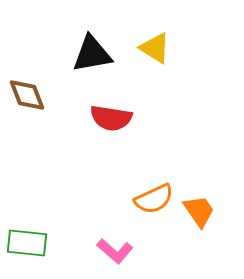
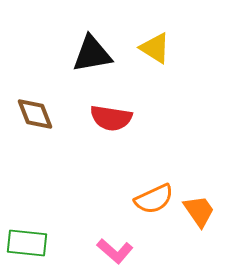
brown diamond: moved 8 px right, 19 px down
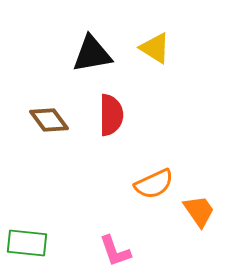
brown diamond: moved 14 px right, 6 px down; rotated 15 degrees counterclockwise
red semicircle: moved 3 px up; rotated 99 degrees counterclockwise
orange semicircle: moved 15 px up
pink L-shape: rotated 30 degrees clockwise
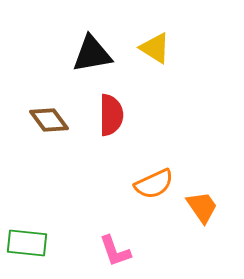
orange trapezoid: moved 3 px right, 4 px up
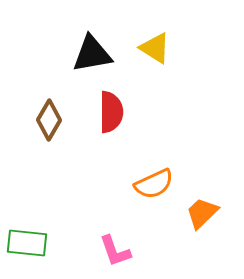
red semicircle: moved 3 px up
brown diamond: rotated 66 degrees clockwise
orange trapezoid: moved 6 px down; rotated 99 degrees counterclockwise
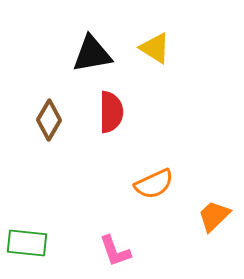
orange trapezoid: moved 12 px right, 3 px down
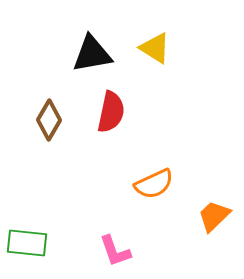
red semicircle: rotated 12 degrees clockwise
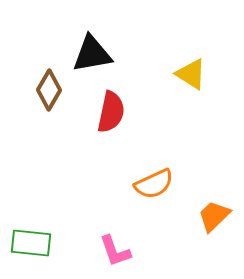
yellow triangle: moved 36 px right, 26 px down
brown diamond: moved 30 px up
green rectangle: moved 4 px right
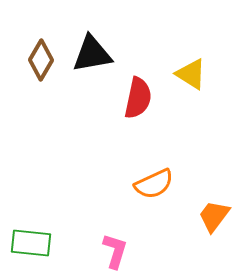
brown diamond: moved 8 px left, 30 px up
red semicircle: moved 27 px right, 14 px up
orange trapezoid: rotated 9 degrees counterclockwise
pink L-shape: rotated 144 degrees counterclockwise
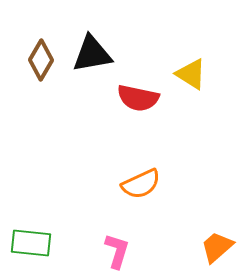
red semicircle: rotated 90 degrees clockwise
orange semicircle: moved 13 px left
orange trapezoid: moved 3 px right, 31 px down; rotated 12 degrees clockwise
pink L-shape: moved 2 px right
